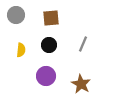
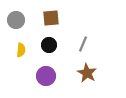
gray circle: moved 5 px down
brown star: moved 6 px right, 11 px up
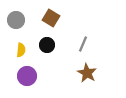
brown square: rotated 36 degrees clockwise
black circle: moved 2 px left
purple circle: moved 19 px left
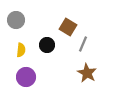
brown square: moved 17 px right, 9 px down
purple circle: moved 1 px left, 1 px down
